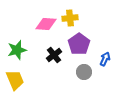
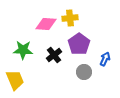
green star: moved 6 px right; rotated 18 degrees clockwise
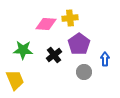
blue arrow: rotated 24 degrees counterclockwise
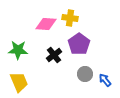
yellow cross: rotated 14 degrees clockwise
green star: moved 5 px left
blue arrow: moved 21 px down; rotated 40 degrees counterclockwise
gray circle: moved 1 px right, 2 px down
yellow trapezoid: moved 4 px right, 2 px down
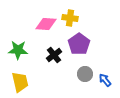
yellow trapezoid: moved 1 px right; rotated 10 degrees clockwise
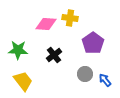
purple pentagon: moved 14 px right, 1 px up
yellow trapezoid: moved 3 px right, 1 px up; rotated 25 degrees counterclockwise
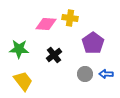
green star: moved 1 px right, 1 px up
blue arrow: moved 1 px right, 6 px up; rotated 48 degrees counterclockwise
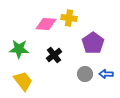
yellow cross: moved 1 px left
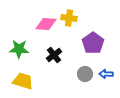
yellow trapezoid: rotated 35 degrees counterclockwise
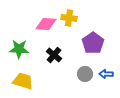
black cross: rotated 14 degrees counterclockwise
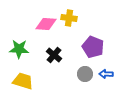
purple pentagon: moved 4 px down; rotated 15 degrees counterclockwise
